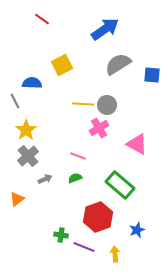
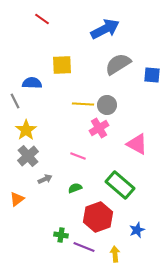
blue arrow: rotated 8 degrees clockwise
yellow square: rotated 25 degrees clockwise
green semicircle: moved 10 px down
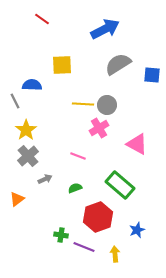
blue semicircle: moved 2 px down
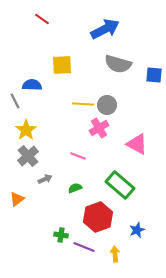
gray semicircle: rotated 132 degrees counterclockwise
blue square: moved 2 px right
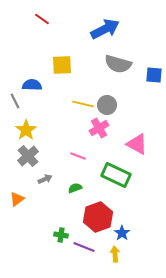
yellow line: rotated 10 degrees clockwise
green rectangle: moved 4 px left, 10 px up; rotated 16 degrees counterclockwise
blue star: moved 15 px left, 3 px down; rotated 14 degrees counterclockwise
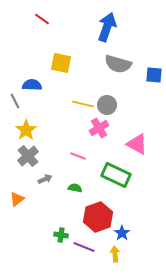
blue arrow: moved 2 px right, 2 px up; rotated 44 degrees counterclockwise
yellow square: moved 1 px left, 2 px up; rotated 15 degrees clockwise
green semicircle: rotated 32 degrees clockwise
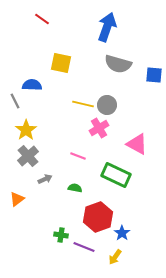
yellow arrow: moved 3 px down; rotated 140 degrees counterclockwise
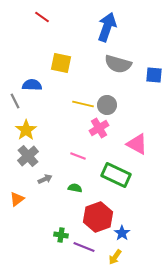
red line: moved 2 px up
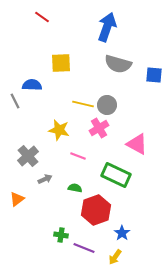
yellow square: rotated 15 degrees counterclockwise
yellow star: moved 33 px right; rotated 25 degrees counterclockwise
red hexagon: moved 2 px left, 7 px up
purple line: moved 1 px down
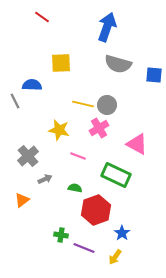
orange triangle: moved 5 px right, 1 px down
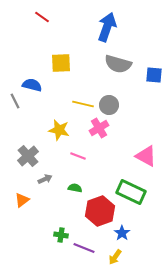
blue semicircle: rotated 12 degrees clockwise
gray circle: moved 2 px right
pink triangle: moved 9 px right, 12 px down
green rectangle: moved 15 px right, 17 px down
red hexagon: moved 4 px right, 1 px down
